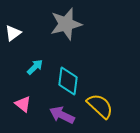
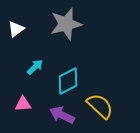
white triangle: moved 3 px right, 4 px up
cyan diamond: rotated 56 degrees clockwise
pink triangle: rotated 42 degrees counterclockwise
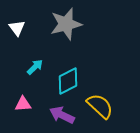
white triangle: moved 1 px right, 1 px up; rotated 30 degrees counterclockwise
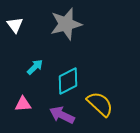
white triangle: moved 2 px left, 3 px up
yellow semicircle: moved 2 px up
